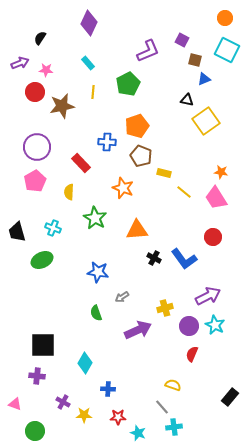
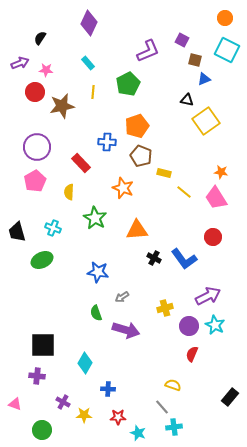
purple arrow at (138, 330): moved 12 px left; rotated 40 degrees clockwise
green circle at (35, 431): moved 7 px right, 1 px up
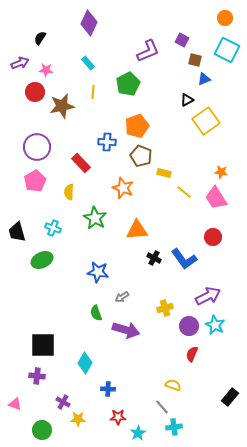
black triangle at (187, 100): rotated 40 degrees counterclockwise
yellow star at (84, 415): moved 6 px left, 4 px down
cyan star at (138, 433): rotated 21 degrees clockwise
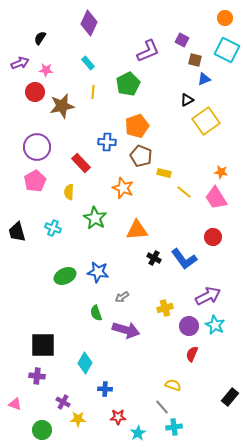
green ellipse at (42, 260): moved 23 px right, 16 px down
blue cross at (108, 389): moved 3 px left
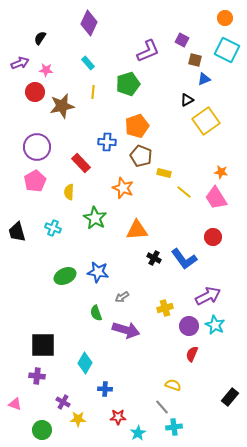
green pentagon at (128, 84): rotated 10 degrees clockwise
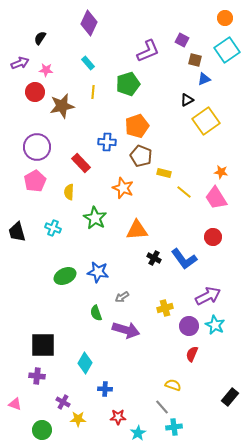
cyan square at (227, 50): rotated 30 degrees clockwise
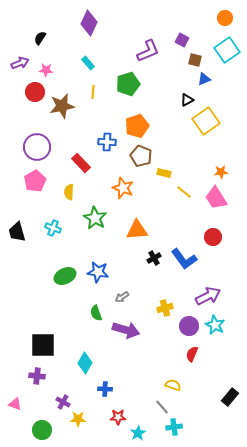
orange star at (221, 172): rotated 16 degrees counterclockwise
black cross at (154, 258): rotated 32 degrees clockwise
